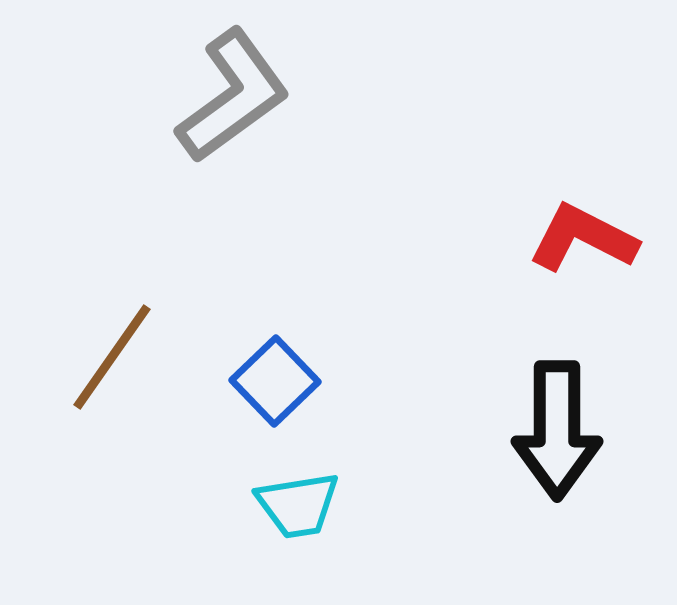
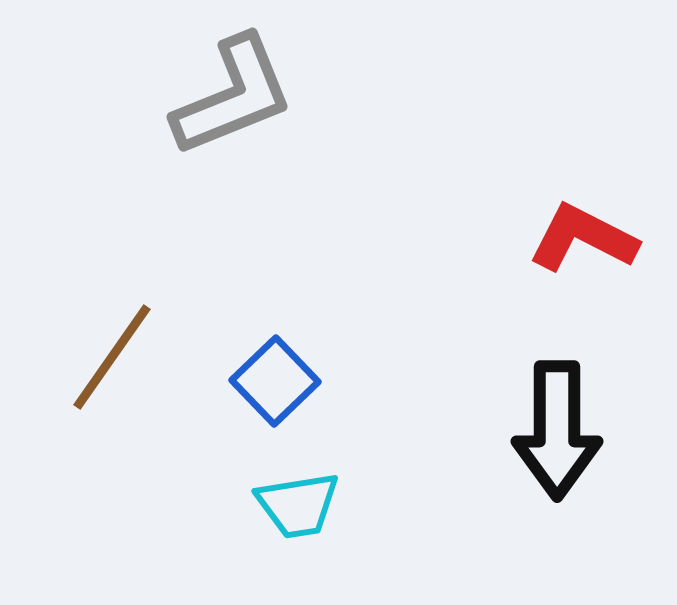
gray L-shape: rotated 14 degrees clockwise
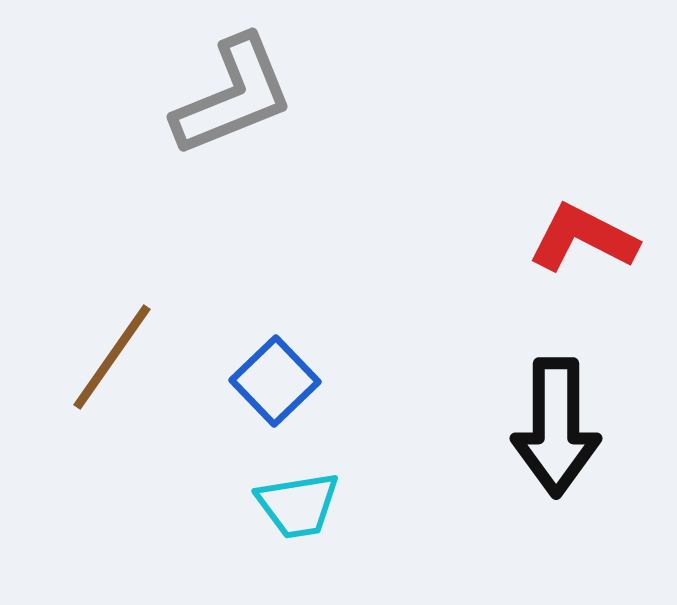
black arrow: moved 1 px left, 3 px up
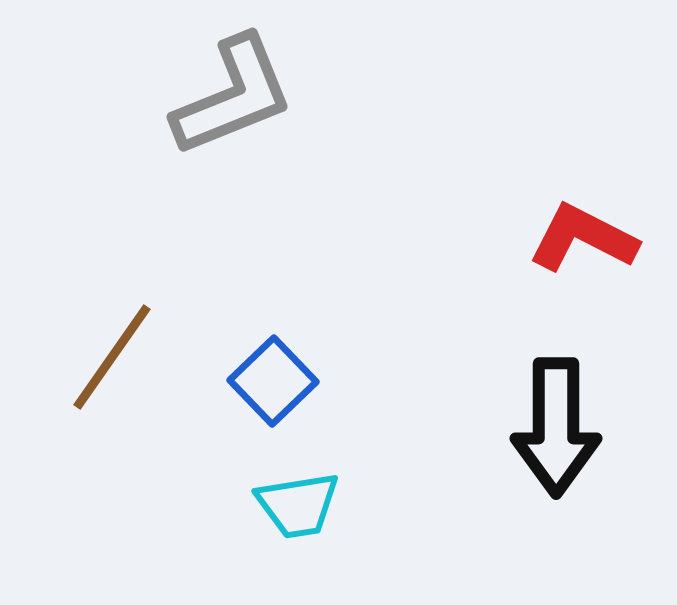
blue square: moved 2 px left
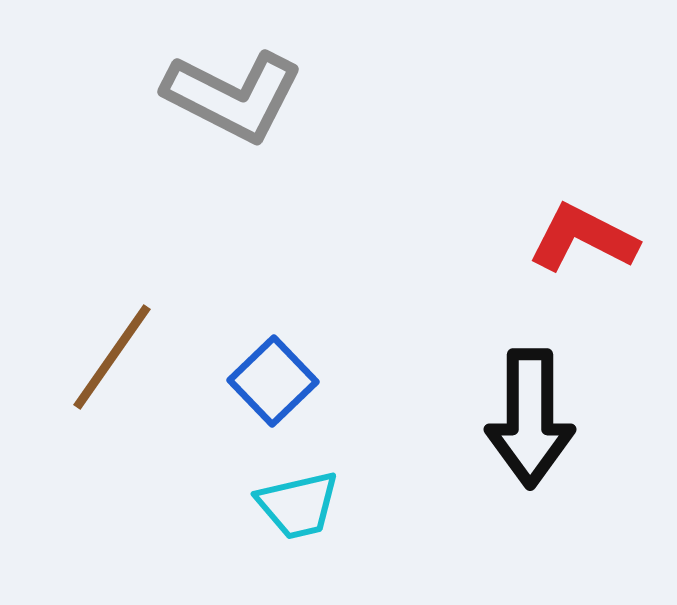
gray L-shape: rotated 49 degrees clockwise
black arrow: moved 26 px left, 9 px up
cyan trapezoid: rotated 4 degrees counterclockwise
